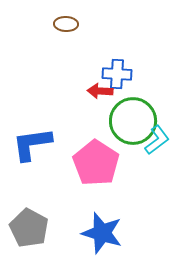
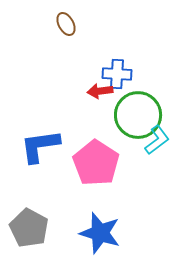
brown ellipse: rotated 60 degrees clockwise
red arrow: rotated 10 degrees counterclockwise
green circle: moved 5 px right, 6 px up
blue L-shape: moved 8 px right, 2 px down
blue star: moved 2 px left
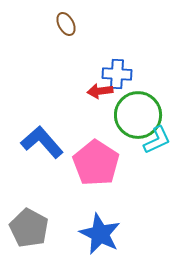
cyan L-shape: rotated 12 degrees clockwise
blue L-shape: moved 2 px right, 4 px up; rotated 57 degrees clockwise
blue star: moved 1 px down; rotated 9 degrees clockwise
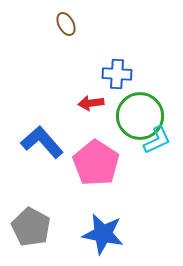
red arrow: moved 9 px left, 12 px down
green circle: moved 2 px right, 1 px down
gray pentagon: moved 2 px right, 1 px up
blue star: moved 3 px right; rotated 15 degrees counterclockwise
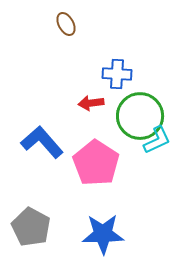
blue star: rotated 12 degrees counterclockwise
